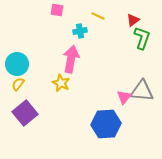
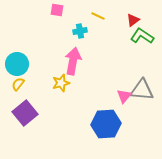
green L-shape: moved 2 px up; rotated 75 degrees counterclockwise
pink arrow: moved 2 px right, 2 px down
yellow star: rotated 30 degrees clockwise
gray triangle: moved 1 px up
pink triangle: moved 1 px up
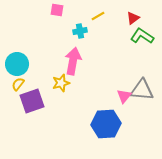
yellow line: rotated 56 degrees counterclockwise
red triangle: moved 2 px up
purple square: moved 7 px right, 12 px up; rotated 20 degrees clockwise
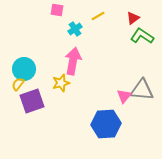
cyan cross: moved 5 px left, 2 px up; rotated 24 degrees counterclockwise
cyan circle: moved 7 px right, 5 px down
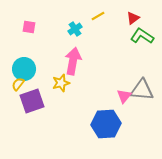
pink square: moved 28 px left, 17 px down
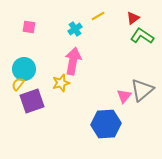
gray triangle: rotated 45 degrees counterclockwise
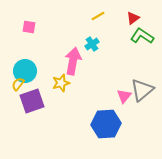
cyan cross: moved 17 px right, 15 px down
cyan circle: moved 1 px right, 2 px down
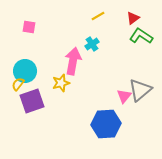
green L-shape: moved 1 px left
gray triangle: moved 2 px left
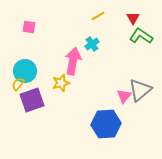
red triangle: rotated 24 degrees counterclockwise
purple square: moved 1 px up
